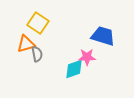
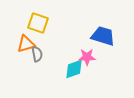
yellow square: rotated 15 degrees counterclockwise
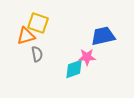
blue trapezoid: rotated 30 degrees counterclockwise
orange triangle: moved 8 px up
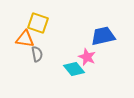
orange triangle: moved 1 px left, 3 px down; rotated 24 degrees clockwise
pink star: rotated 24 degrees clockwise
cyan diamond: rotated 70 degrees clockwise
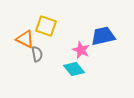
yellow square: moved 8 px right, 3 px down
orange triangle: rotated 18 degrees clockwise
pink star: moved 6 px left, 7 px up
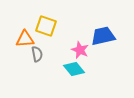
orange triangle: rotated 30 degrees counterclockwise
pink star: moved 1 px left
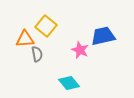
yellow square: rotated 20 degrees clockwise
cyan diamond: moved 5 px left, 14 px down
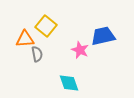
cyan diamond: rotated 20 degrees clockwise
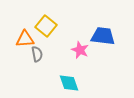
blue trapezoid: rotated 20 degrees clockwise
